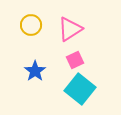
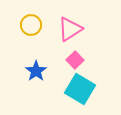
pink square: rotated 18 degrees counterclockwise
blue star: moved 1 px right
cyan square: rotated 8 degrees counterclockwise
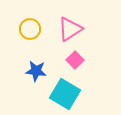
yellow circle: moved 1 px left, 4 px down
blue star: rotated 30 degrees counterclockwise
cyan square: moved 15 px left, 5 px down
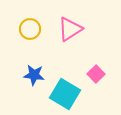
pink square: moved 21 px right, 14 px down
blue star: moved 2 px left, 4 px down
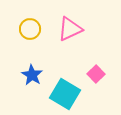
pink triangle: rotated 8 degrees clockwise
blue star: moved 2 px left; rotated 25 degrees clockwise
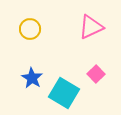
pink triangle: moved 21 px right, 2 px up
blue star: moved 3 px down
cyan square: moved 1 px left, 1 px up
